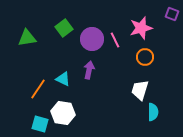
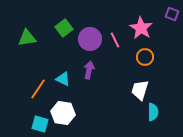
pink star: rotated 25 degrees counterclockwise
purple circle: moved 2 px left
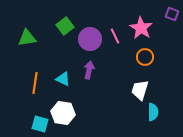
green square: moved 1 px right, 2 px up
pink line: moved 4 px up
orange line: moved 3 px left, 6 px up; rotated 25 degrees counterclockwise
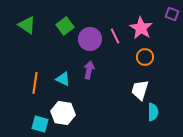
green triangle: moved 13 px up; rotated 42 degrees clockwise
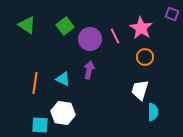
cyan square: moved 1 px down; rotated 12 degrees counterclockwise
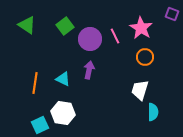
cyan square: rotated 30 degrees counterclockwise
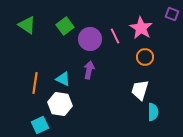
white hexagon: moved 3 px left, 9 px up
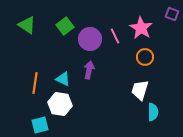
cyan square: rotated 12 degrees clockwise
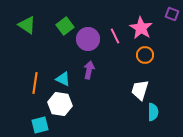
purple circle: moved 2 px left
orange circle: moved 2 px up
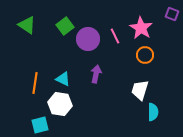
purple arrow: moved 7 px right, 4 px down
